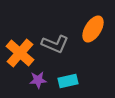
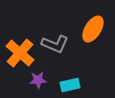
cyan rectangle: moved 2 px right, 4 px down
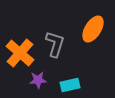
gray L-shape: rotated 96 degrees counterclockwise
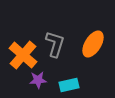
orange ellipse: moved 15 px down
orange cross: moved 3 px right, 2 px down
cyan rectangle: moved 1 px left
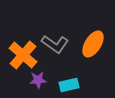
gray L-shape: rotated 108 degrees clockwise
